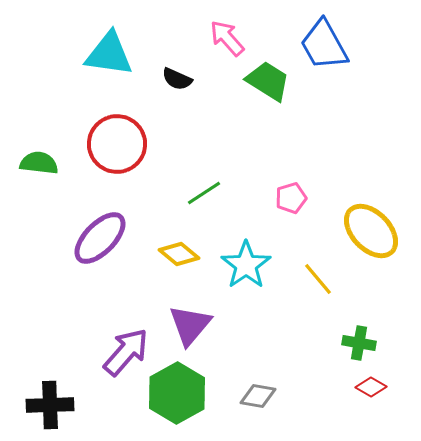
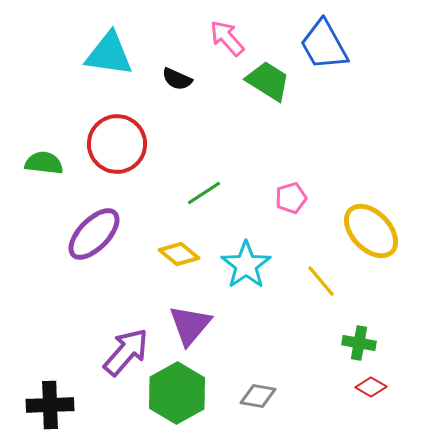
green semicircle: moved 5 px right
purple ellipse: moved 6 px left, 4 px up
yellow line: moved 3 px right, 2 px down
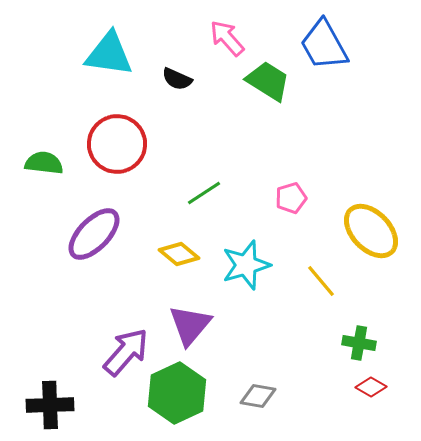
cyan star: rotated 18 degrees clockwise
green hexagon: rotated 4 degrees clockwise
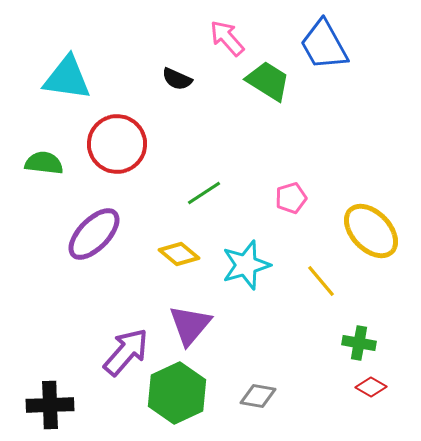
cyan triangle: moved 42 px left, 24 px down
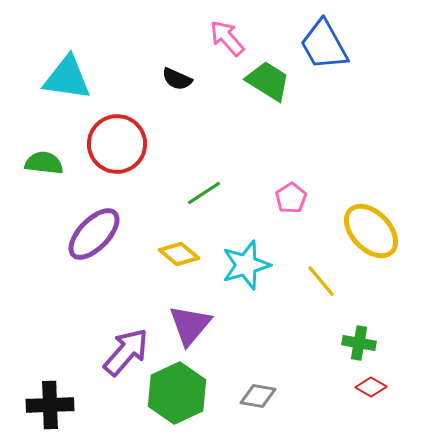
pink pentagon: rotated 16 degrees counterclockwise
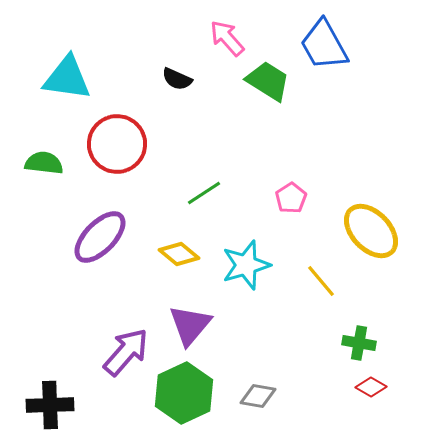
purple ellipse: moved 6 px right, 3 px down
green hexagon: moved 7 px right
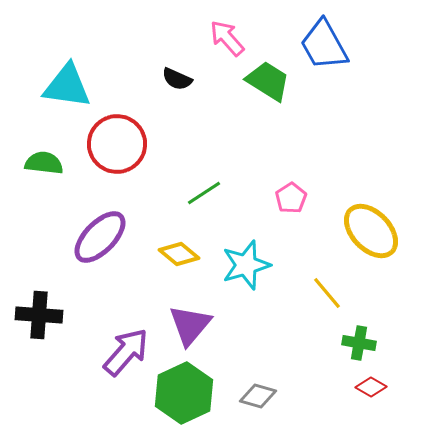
cyan triangle: moved 8 px down
yellow line: moved 6 px right, 12 px down
gray diamond: rotated 6 degrees clockwise
black cross: moved 11 px left, 90 px up; rotated 6 degrees clockwise
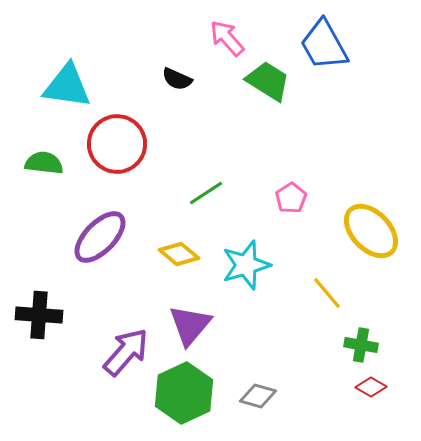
green line: moved 2 px right
green cross: moved 2 px right, 2 px down
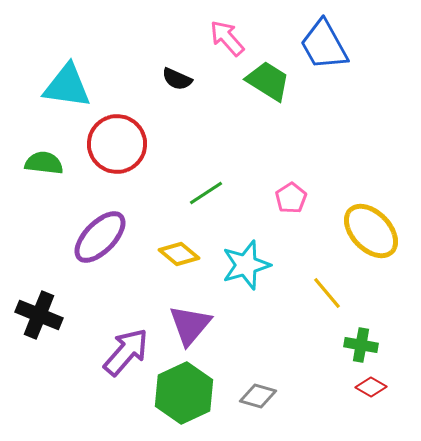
black cross: rotated 18 degrees clockwise
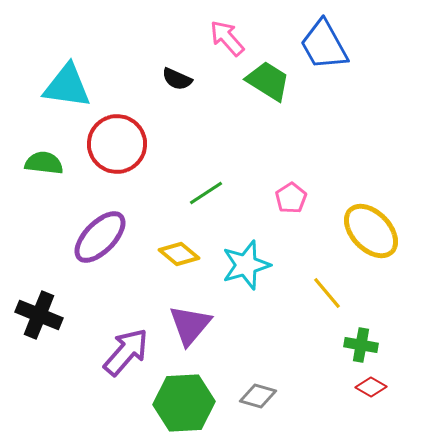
green hexagon: moved 10 px down; rotated 22 degrees clockwise
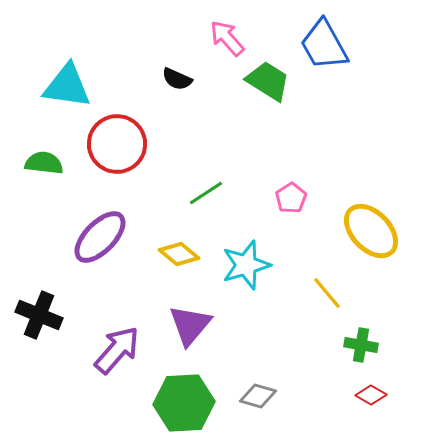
purple arrow: moved 9 px left, 2 px up
red diamond: moved 8 px down
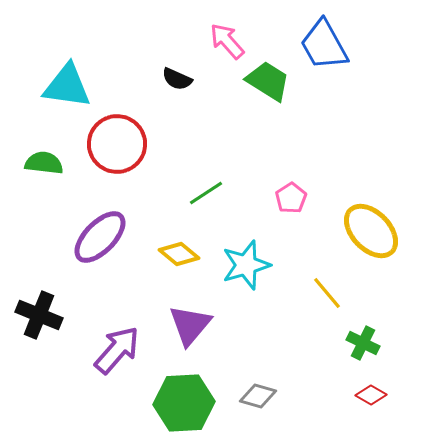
pink arrow: moved 3 px down
green cross: moved 2 px right, 2 px up; rotated 16 degrees clockwise
